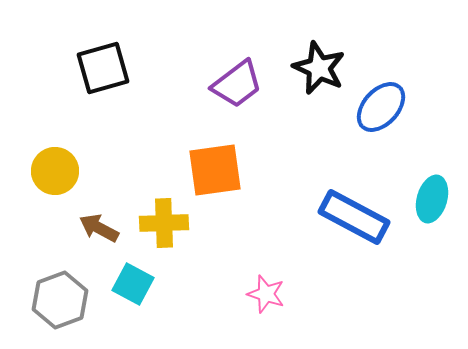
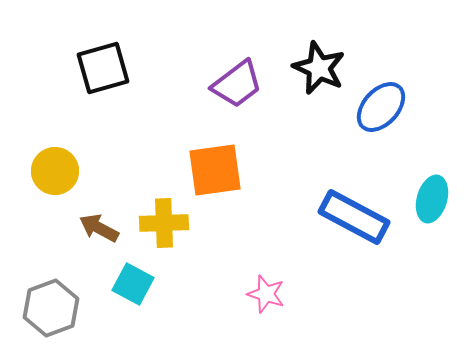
gray hexagon: moved 9 px left, 8 px down
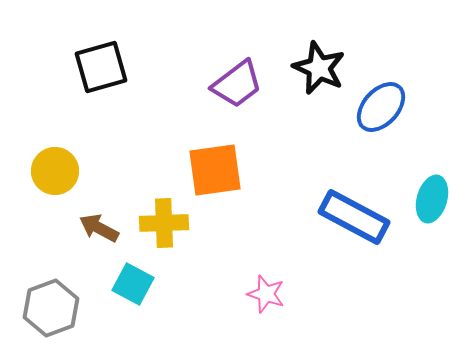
black square: moved 2 px left, 1 px up
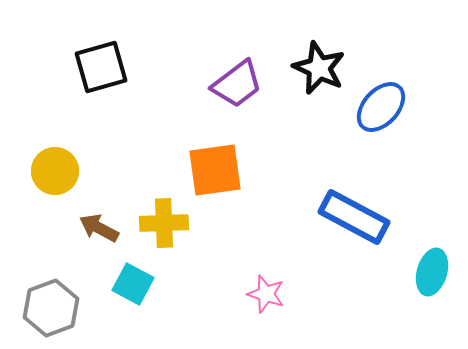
cyan ellipse: moved 73 px down
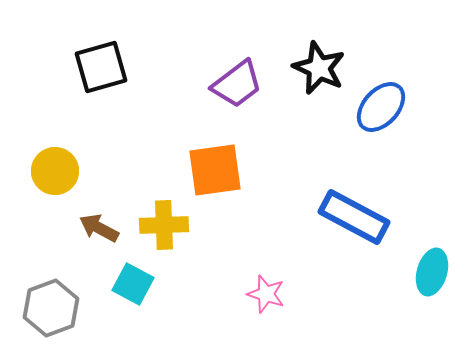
yellow cross: moved 2 px down
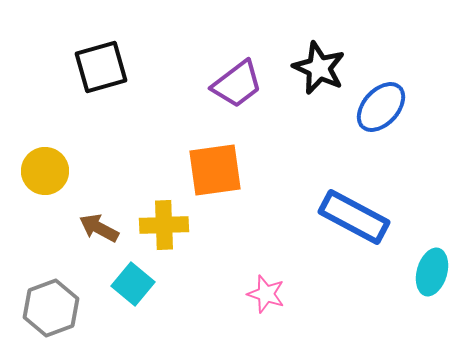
yellow circle: moved 10 px left
cyan square: rotated 12 degrees clockwise
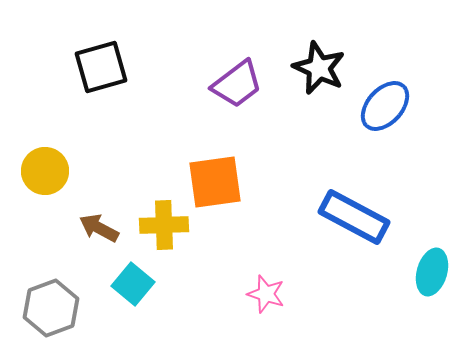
blue ellipse: moved 4 px right, 1 px up
orange square: moved 12 px down
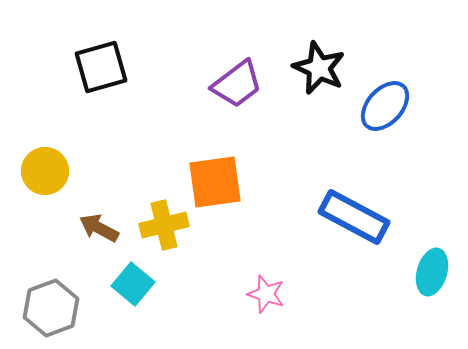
yellow cross: rotated 12 degrees counterclockwise
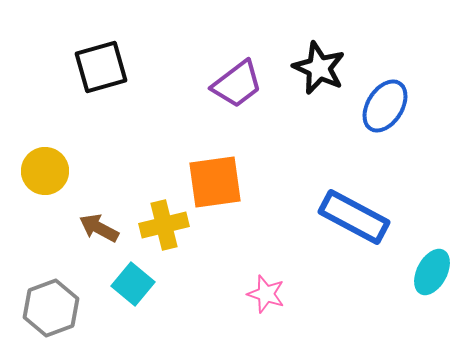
blue ellipse: rotated 10 degrees counterclockwise
cyan ellipse: rotated 12 degrees clockwise
